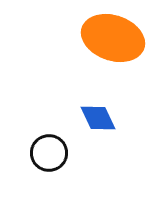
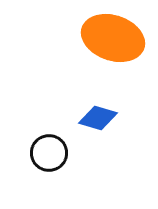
blue diamond: rotated 48 degrees counterclockwise
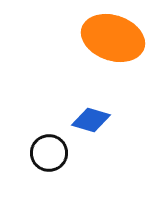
blue diamond: moved 7 px left, 2 px down
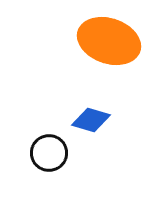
orange ellipse: moved 4 px left, 3 px down
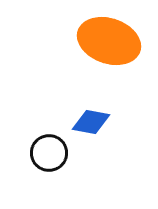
blue diamond: moved 2 px down; rotated 6 degrees counterclockwise
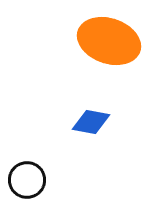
black circle: moved 22 px left, 27 px down
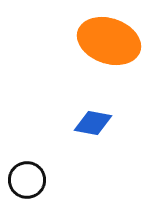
blue diamond: moved 2 px right, 1 px down
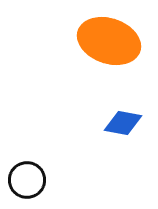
blue diamond: moved 30 px right
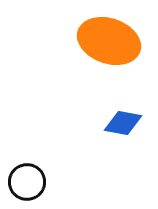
black circle: moved 2 px down
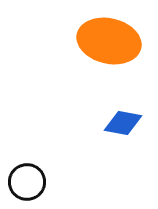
orange ellipse: rotated 6 degrees counterclockwise
